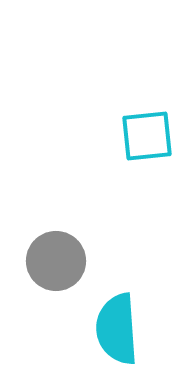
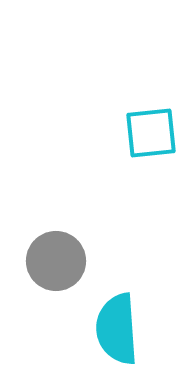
cyan square: moved 4 px right, 3 px up
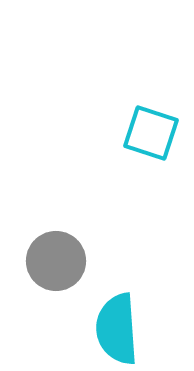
cyan square: rotated 24 degrees clockwise
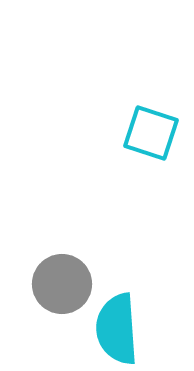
gray circle: moved 6 px right, 23 px down
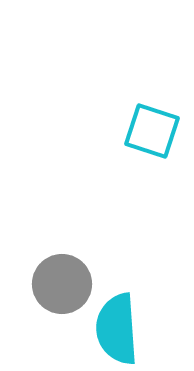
cyan square: moved 1 px right, 2 px up
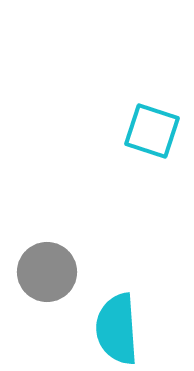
gray circle: moved 15 px left, 12 px up
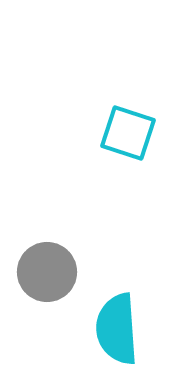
cyan square: moved 24 px left, 2 px down
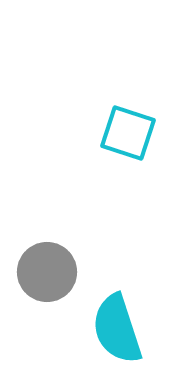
cyan semicircle: rotated 14 degrees counterclockwise
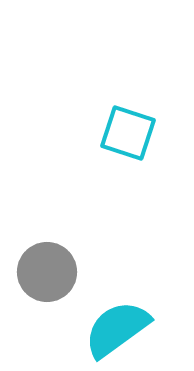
cyan semicircle: rotated 72 degrees clockwise
